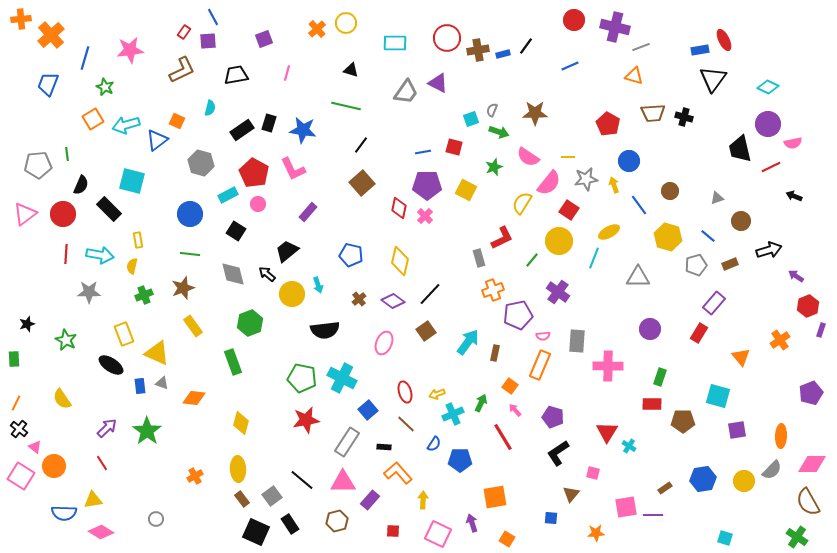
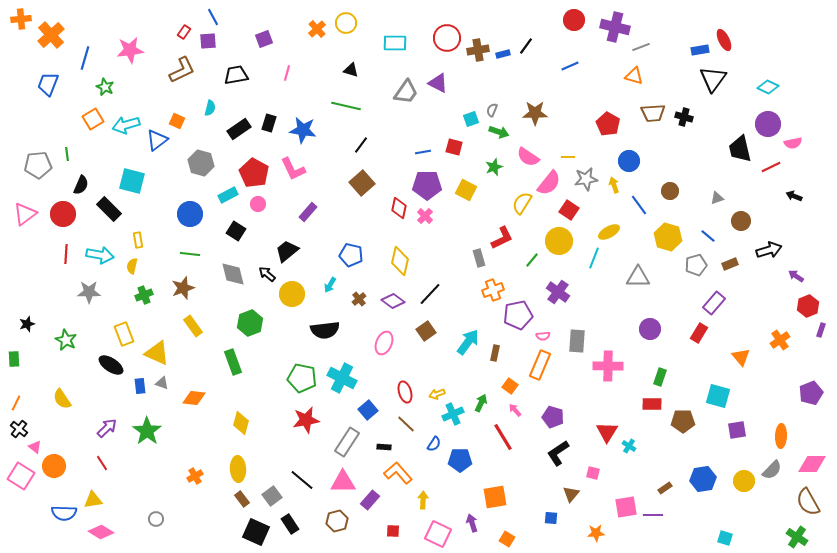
black rectangle at (242, 130): moved 3 px left, 1 px up
cyan arrow at (318, 285): moved 12 px right; rotated 49 degrees clockwise
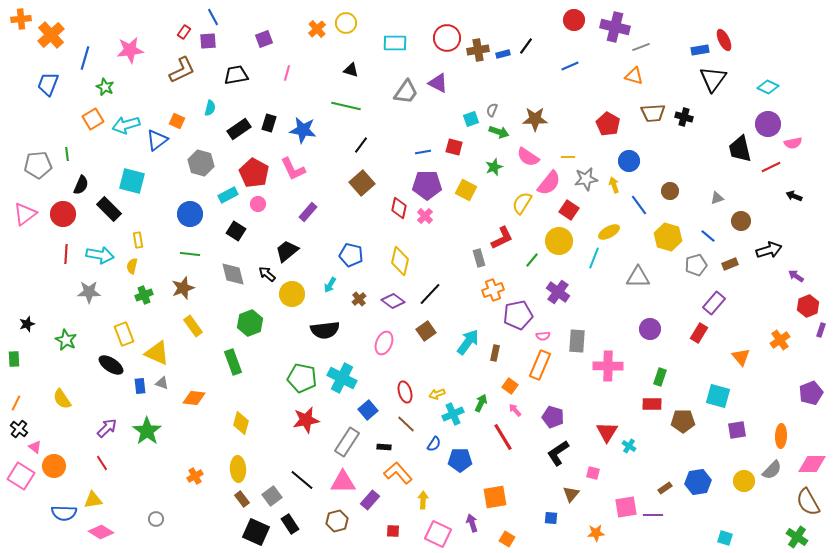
brown star at (535, 113): moved 6 px down
blue hexagon at (703, 479): moved 5 px left, 3 px down
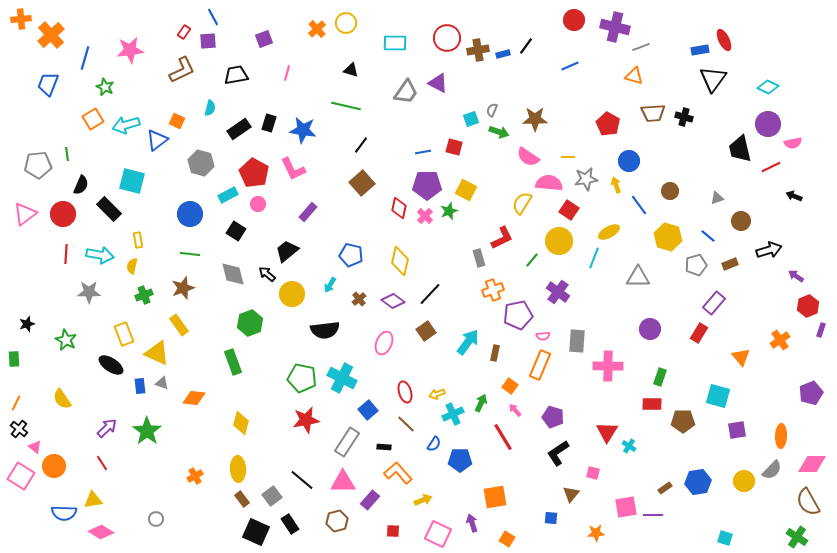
green star at (494, 167): moved 45 px left, 44 px down
pink semicircle at (549, 183): rotated 124 degrees counterclockwise
yellow arrow at (614, 185): moved 2 px right
yellow rectangle at (193, 326): moved 14 px left, 1 px up
yellow arrow at (423, 500): rotated 66 degrees clockwise
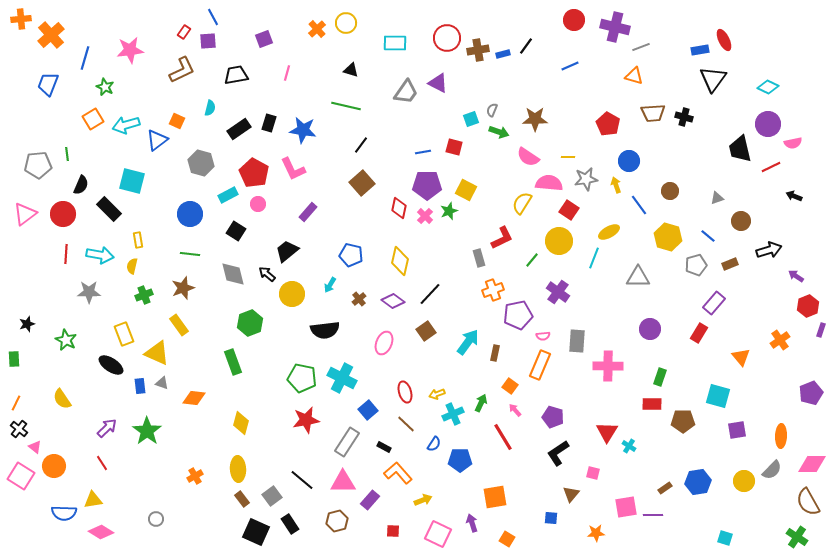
black rectangle at (384, 447): rotated 24 degrees clockwise
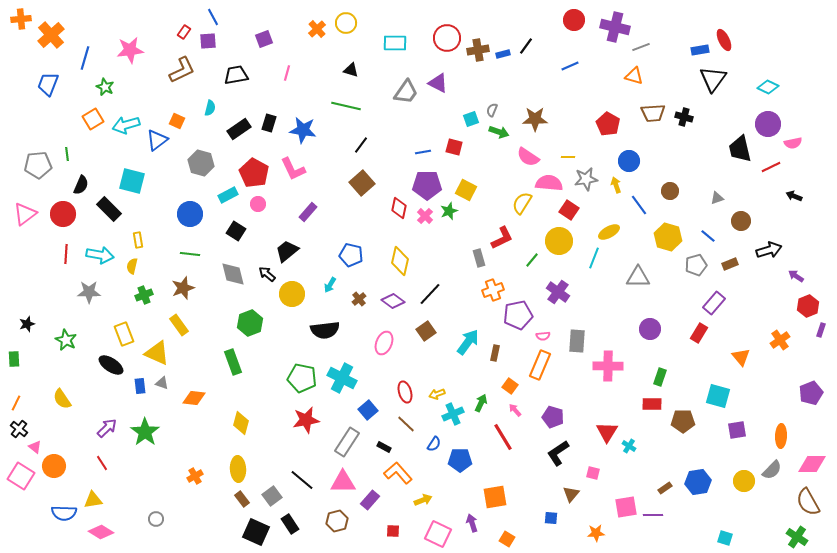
green star at (147, 431): moved 2 px left, 1 px down
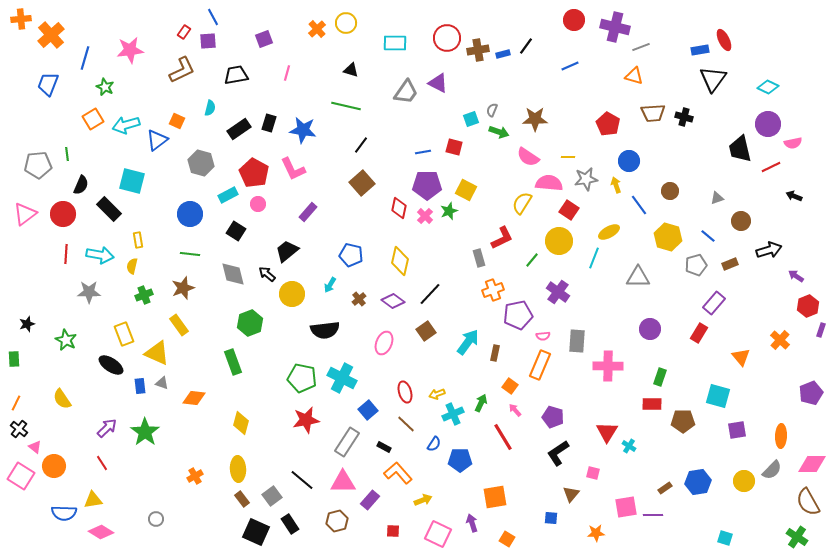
orange cross at (780, 340): rotated 12 degrees counterclockwise
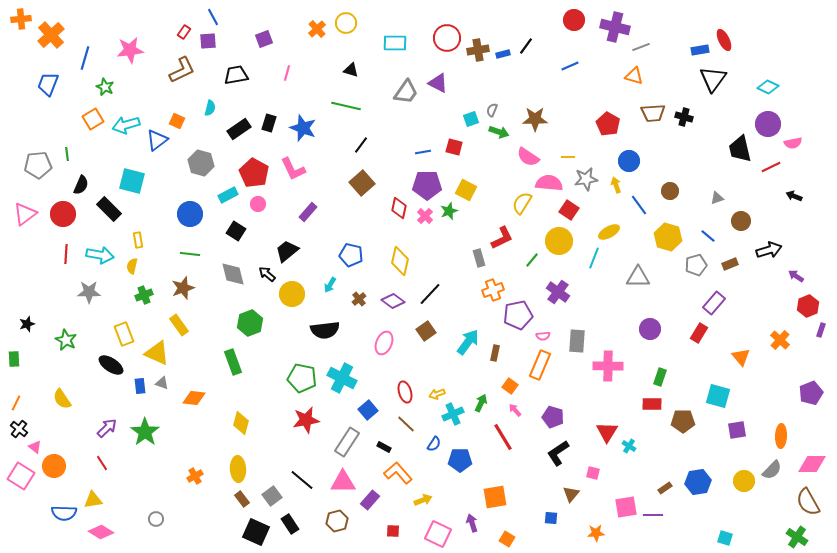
blue star at (303, 130): moved 2 px up; rotated 12 degrees clockwise
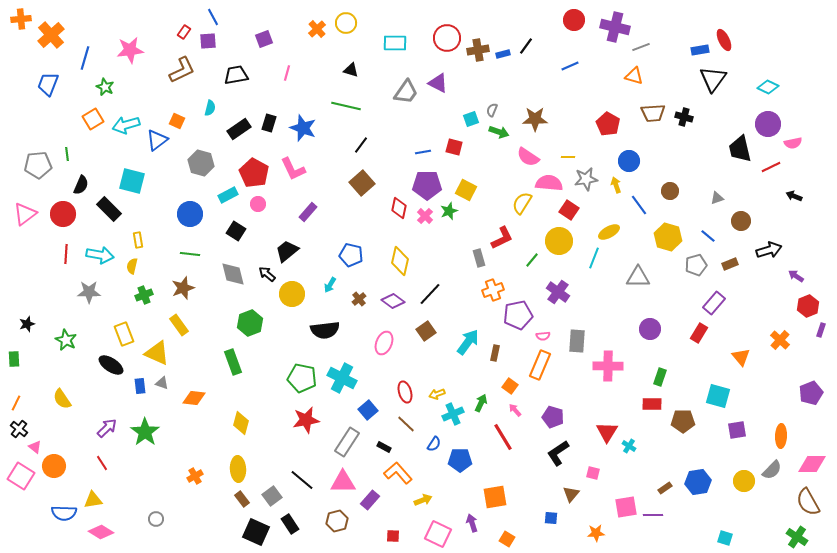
red square at (393, 531): moved 5 px down
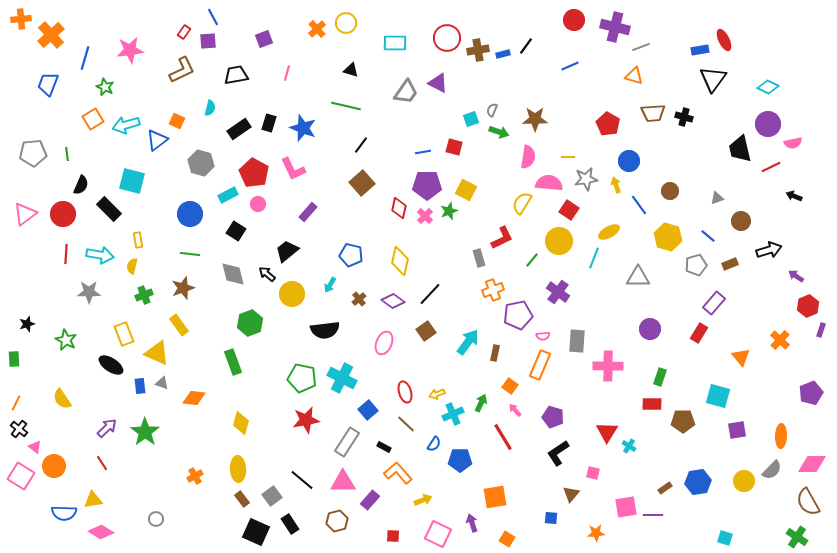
pink semicircle at (528, 157): rotated 115 degrees counterclockwise
gray pentagon at (38, 165): moved 5 px left, 12 px up
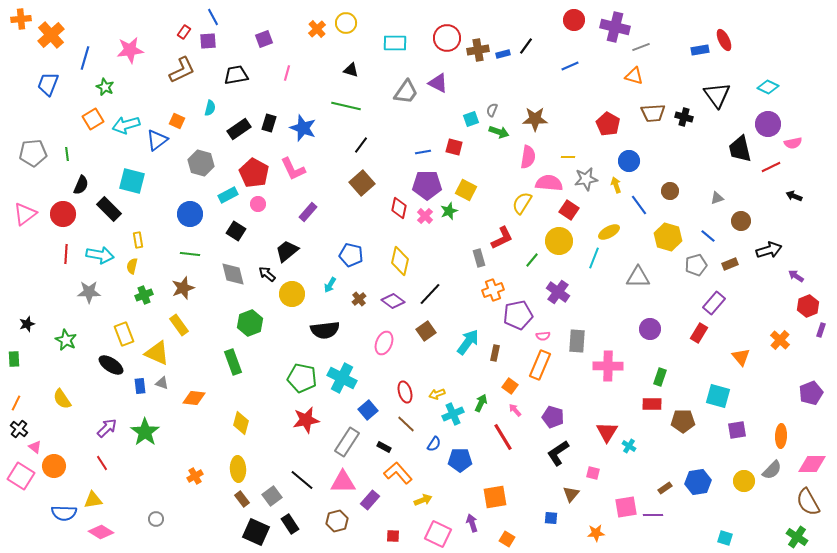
black triangle at (713, 79): moved 4 px right, 16 px down; rotated 12 degrees counterclockwise
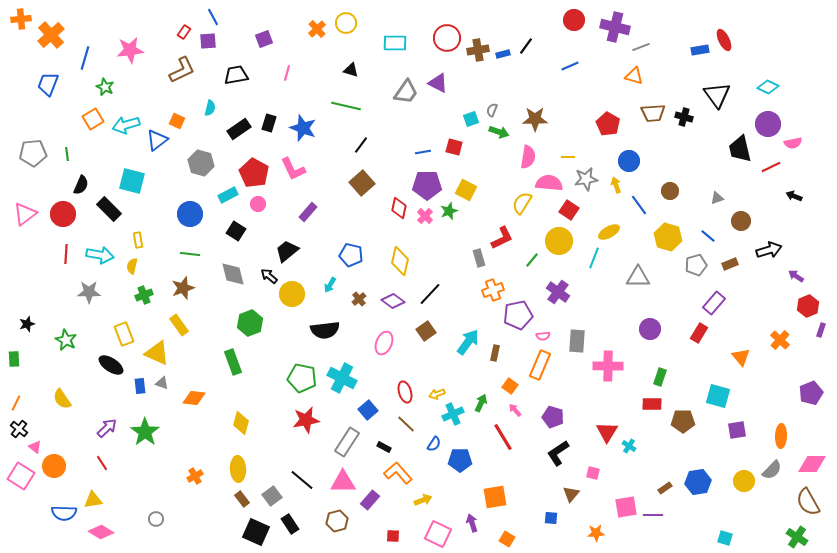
black arrow at (267, 274): moved 2 px right, 2 px down
